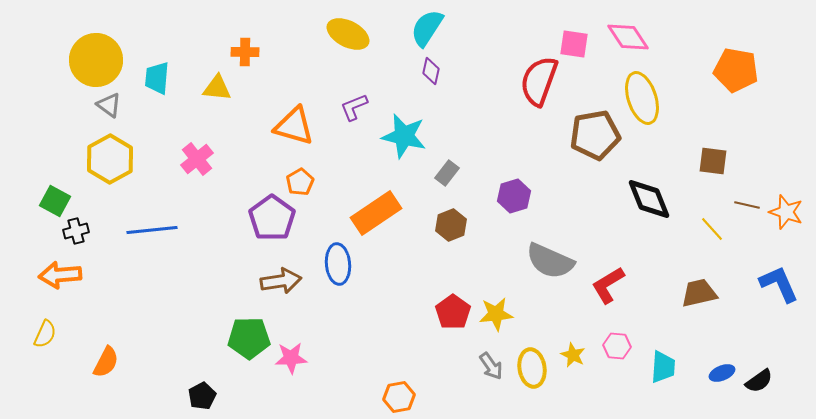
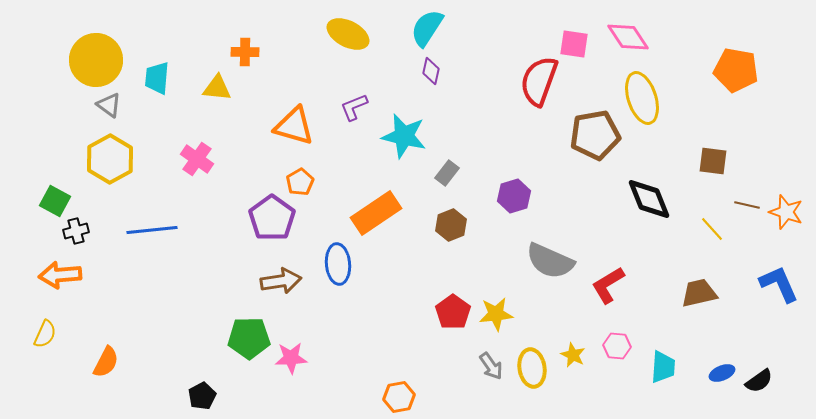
pink cross at (197, 159): rotated 16 degrees counterclockwise
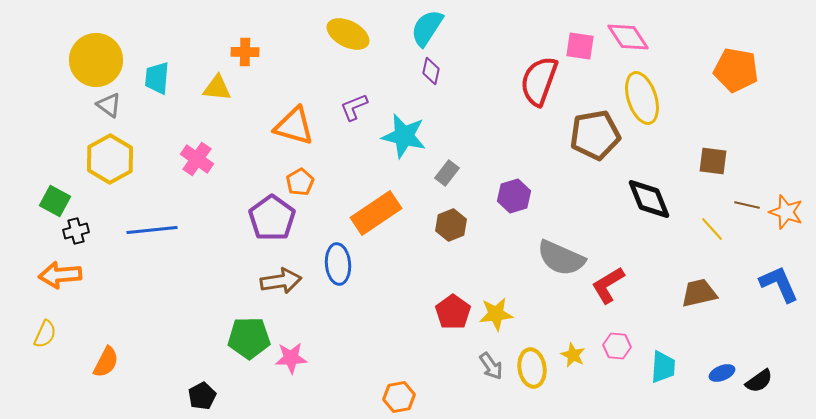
pink square at (574, 44): moved 6 px right, 2 px down
gray semicircle at (550, 261): moved 11 px right, 3 px up
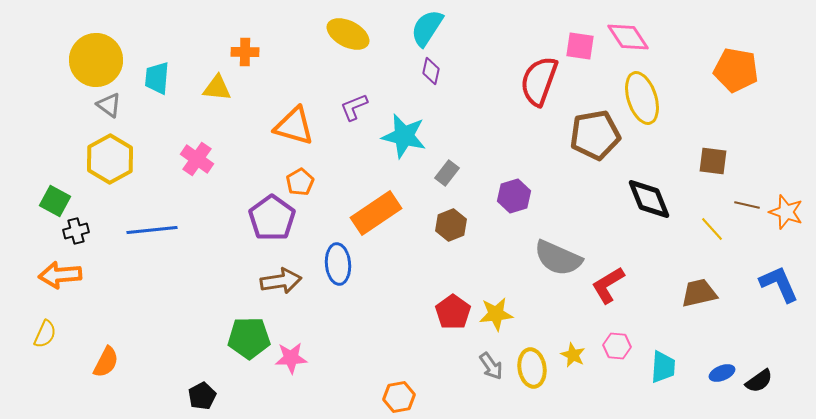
gray semicircle at (561, 258): moved 3 px left
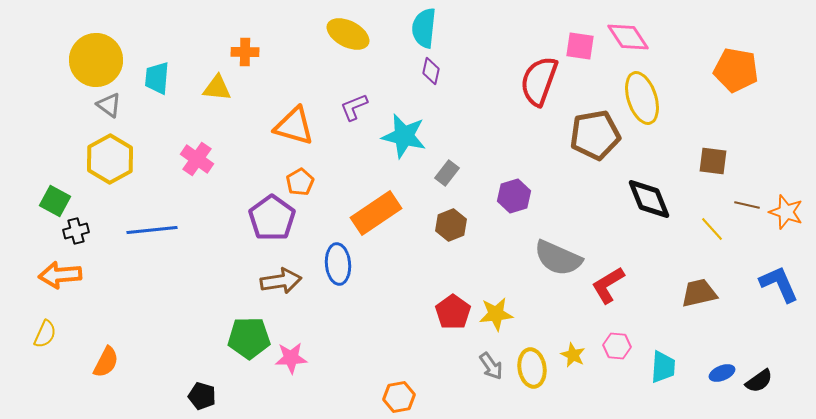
cyan semicircle at (427, 28): moved 3 px left; rotated 27 degrees counterclockwise
black pentagon at (202, 396): rotated 28 degrees counterclockwise
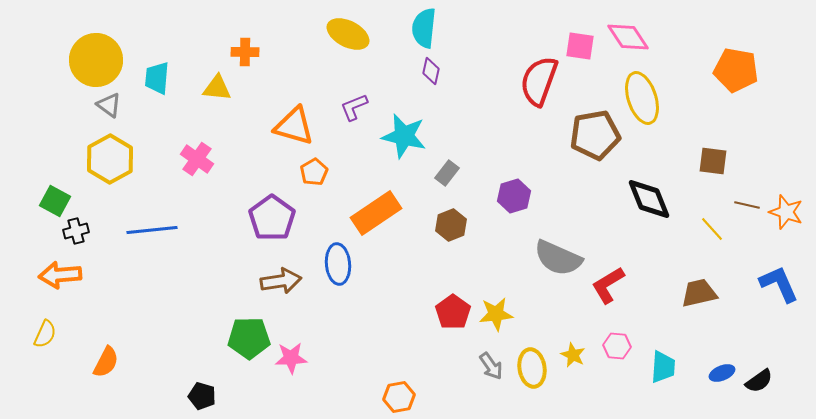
orange pentagon at (300, 182): moved 14 px right, 10 px up
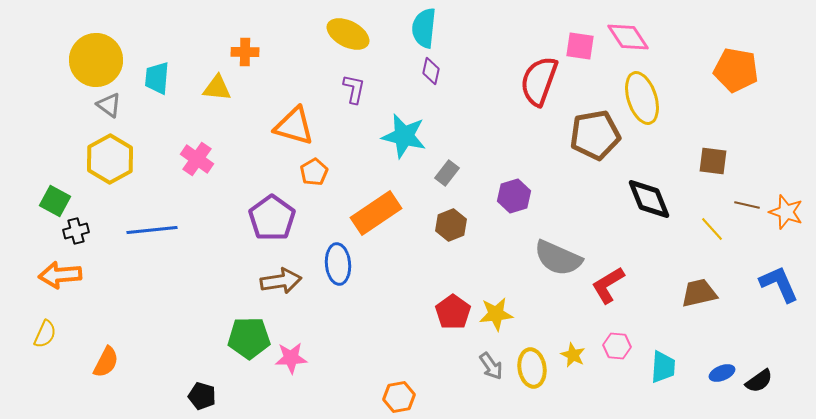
purple L-shape at (354, 107): moved 18 px up; rotated 124 degrees clockwise
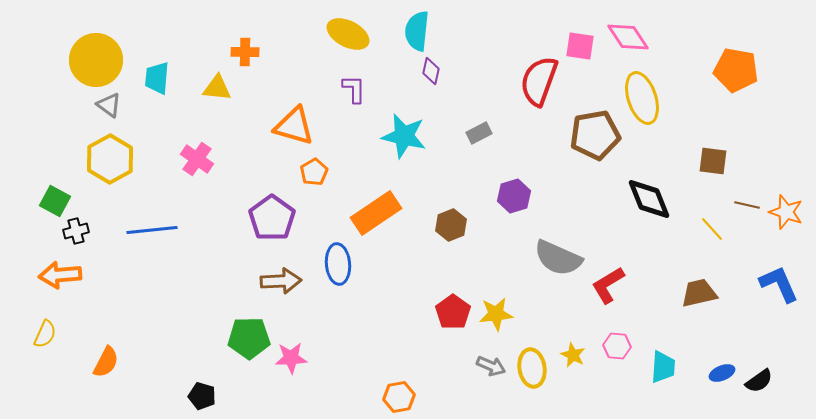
cyan semicircle at (424, 28): moved 7 px left, 3 px down
purple L-shape at (354, 89): rotated 12 degrees counterclockwise
gray rectangle at (447, 173): moved 32 px right, 40 px up; rotated 25 degrees clockwise
brown arrow at (281, 281): rotated 6 degrees clockwise
gray arrow at (491, 366): rotated 32 degrees counterclockwise
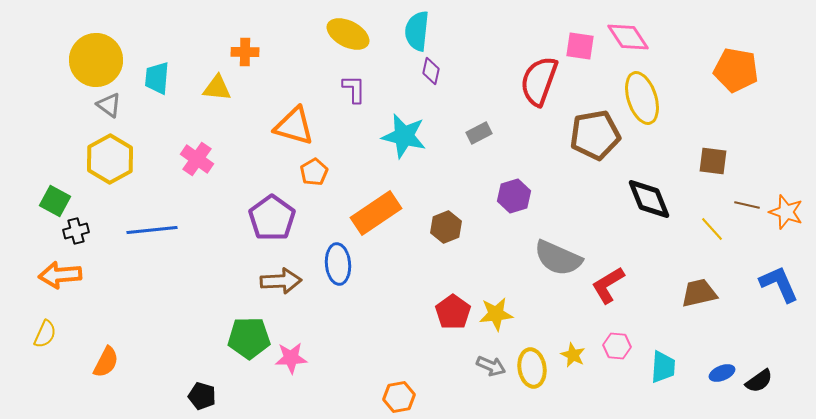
brown hexagon at (451, 225): moved 5 px left, 2 px down
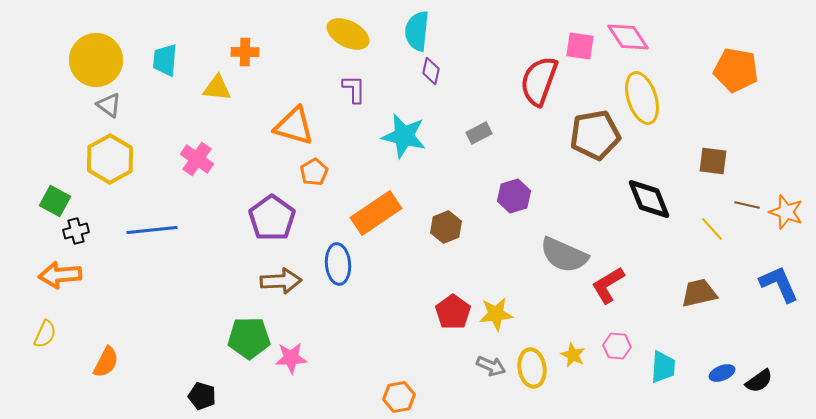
cyan trapezoid at (157, 78): moved 8 px right, 18 px up
gray semicircle at (558, 258): moved 6 px right, 3 px up
